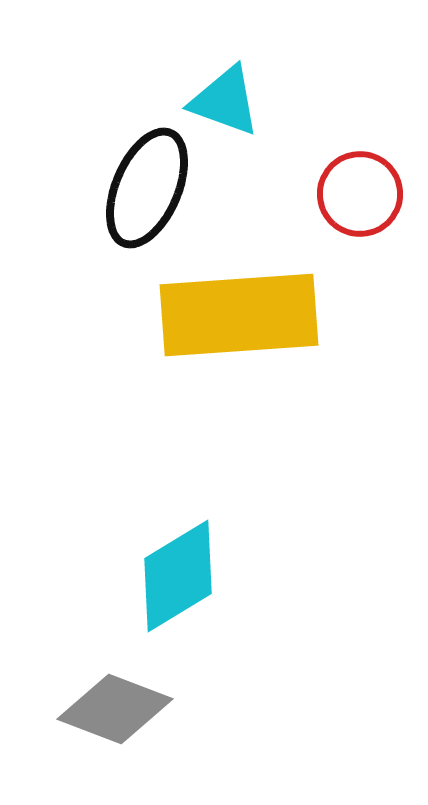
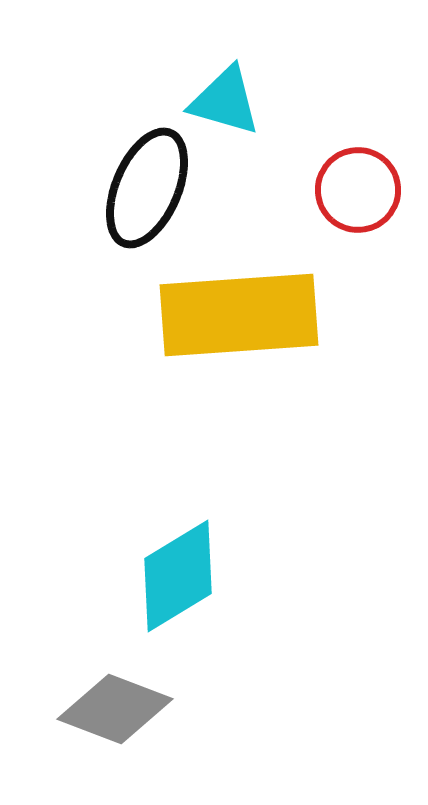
cyan triangle: rotated 4 degrees counterclockwise
red circle: moved 2 px left, 4 px up
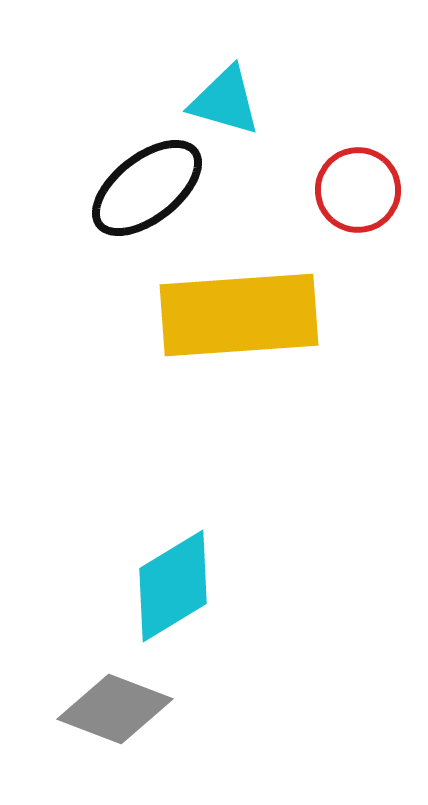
black ellipse: rotated 29 degrees clockwise
cyan diamond: moved 5 px left, 10 px down
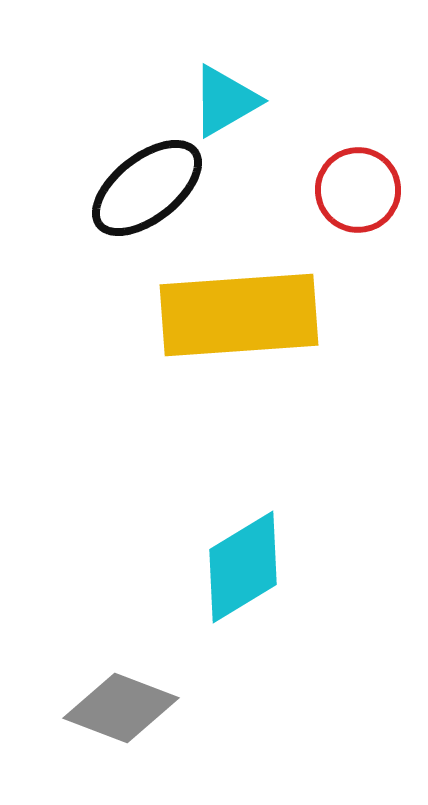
cyan triangle: rotated 46 degrees counterclockwise
cyan diamond: moved 70 px right, 19 px up
gray diamond: moved 6 px right, 1 px up
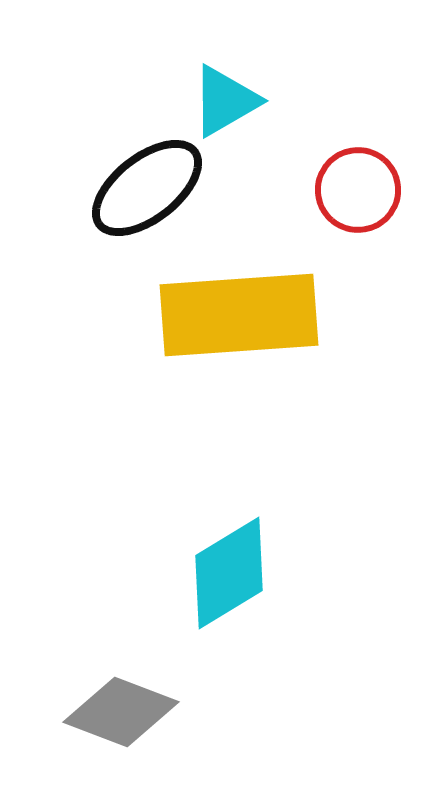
cyan diamond: moved 14 px left, 6 px down
gray diamond: moved 4 px down
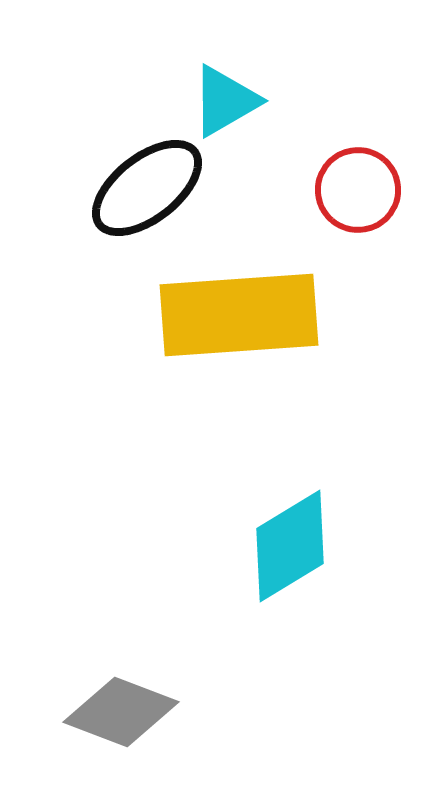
cyan diamond: moved 61 px right, 27 px up
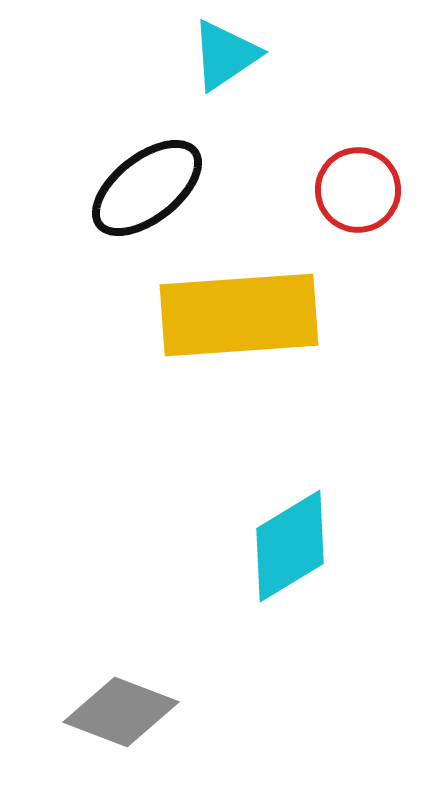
cyan triangle: moved 46 px up; rotated 4 degrees counterclockwise
